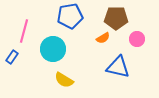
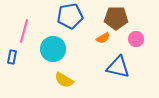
pink circle: moved 1 px left
blue rectangle: rotated 24 degrees counterclockwise
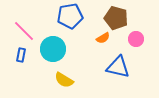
brown pentagon: rotated 15 degrees clockwise
pink line: rotated 60 degrees counterclockwise
blue rectangle: moved 9 px right, 2 px up
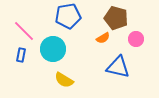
blue pentagon: moved 2 px left
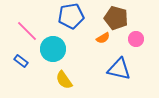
blue pentagon: moved 3 px right
pink line: moved 3 px right
blue rectangle: moved 6 px down; rotated 64 degrees counterclockwise
blue triangle: moved 1 px right, 2 px down
yellow semicircle: rotated 24 degrees clockwise
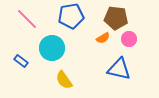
brown pentagon: rotated 10 degrees counterclockwise
pink line: moved 12 px up
pink circle: moved 7 px left
cyan circle: moved 1 px left, 1 px up
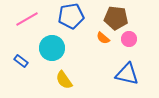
pink line: rotated 75 degrees counterclockwise
orange semicircle: rotated 72 degrees clockwise
blue triangle: moved 8 px right, 5 px down
